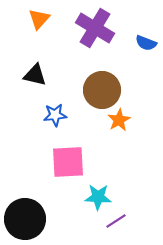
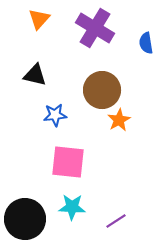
blue semicircle: rotated 60 degrees clockwise
pink square: rotated 9 degrees clockwise
cyan star: moved 26 px left, 10 px down
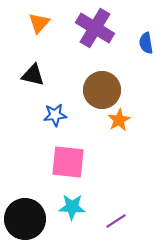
orange triangle: moved 4 px down
black triangle: moved 2 px left
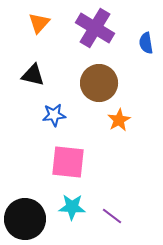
brown circle: moved 3 px left, 7 px up
blue star: moved 1 px left
purple line: moved 4 px left, 5 px up; rotated 70 degrees clockwise
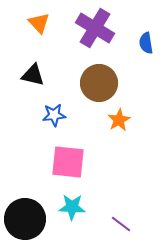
orange triangle: rotated 25 degrees counterclockwise
purple line: moved 9 px right, 8 px down
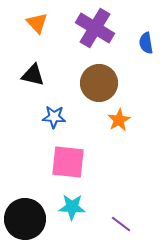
orange triangle: moved 2 px left
blue star: moved 2 px down; rotated 10 degrees clockwise
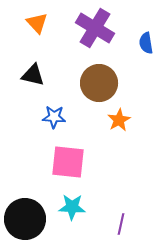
purple line: rotated 65 degrees clockwise
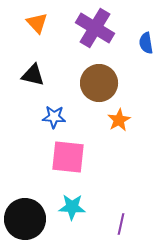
pink square: moved 5 px up
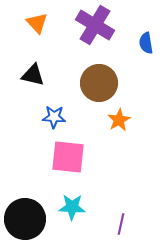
purple cross: moved 3 px up
